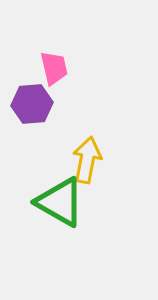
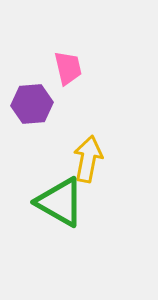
pink trapezoid: moved 14 px right
yellow arrow: moved 1 px right, 1 px up
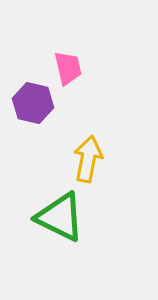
purple hexagon: moved 1 px right, 1 px up; rotated 18 degrees clockwise
green triangle: moved 15 px down; rotated 4 degrees counterclockwise
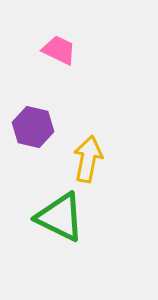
pink trapezoid: moved 9 px left, 18 px up; rotated 51 degrees counterclockwise
purple hexagon: moved 24 px down
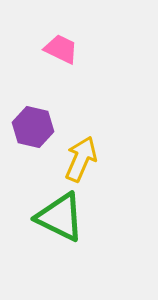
pink trapezoid: moved 2 px right, 1 px up
yellow arrow: moved 7 px left; rotated 12 degrees clockwise
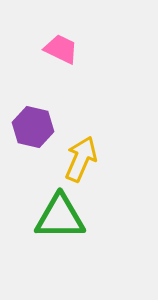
green triangle: rotated 26 degrees counterclockwise
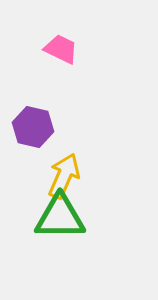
yellow arrow: moved 17 px left, 17 px down
